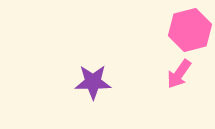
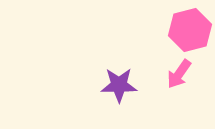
purple star: moved 26 px right, 3 px down
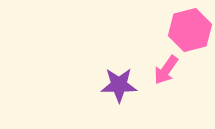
pink arrow: moved 13 px left, 4 px up
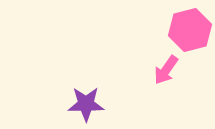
purple star: moved 33 px left, 19 px down
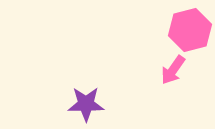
pink arrow: moved 7 px right
